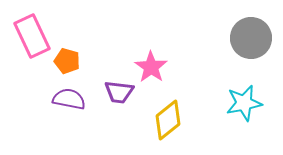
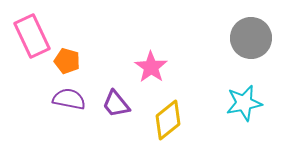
purple trapezoid: moved 3 px left, 12 px down; rotated 44 degrees clockwise
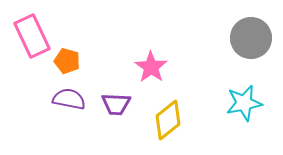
purple trapezoid: rotated 48 degrees counterclockwise
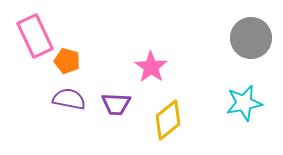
pink rectangle: moved 3 px right
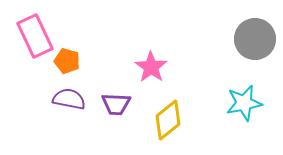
gray circle: moved 4 px right, 1 px down
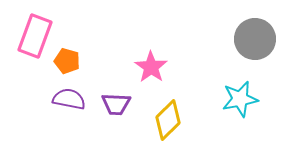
pink rectangle: rotated 45 degrees clockwise
cyan star: moved 4 px left, 4 px up
yellow diamond: rotated 6 degrees counterclockwise
